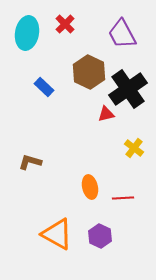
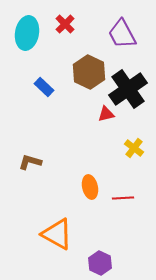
purple hexagon: moved 27 px down
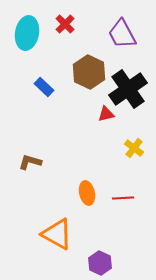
orange ellipse: moved 3 px left, 6 px down
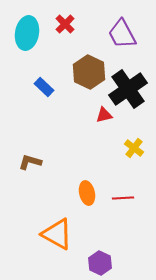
red triangle: moved 2 px left, 1 px down
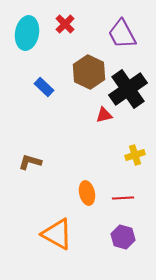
yellow cross: moved 1 px right, 7 px down; rotated 36 degrees clockwise
purple hexagon: moved 23 px right, 26 px up; rotated 10 degrees counterclockwise
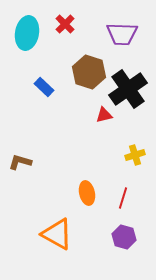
purple trapezoid: rotated 60 degrees counterclockwise
brown hexagon: rotated 8 degrees counterclockwise
brown L-shape: moved 10 px left
red line: rotated 70 degrees counterclockwise
purple hexagon: moved 1 px right
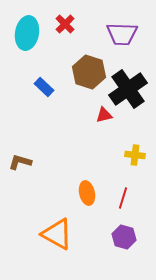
yellow cross: rotated 24 degrees clockwise
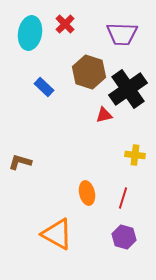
cyan ellipse: moved 3 px right
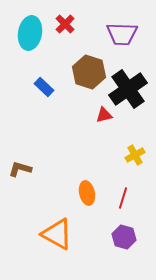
yellow cross: rotated 36 degrees counterclockwise
brown L-shape: moved 7 px down
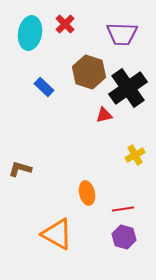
black cross: moved 1 px up
red line: moved 11 px down; rotated 65 degrees clockwise
